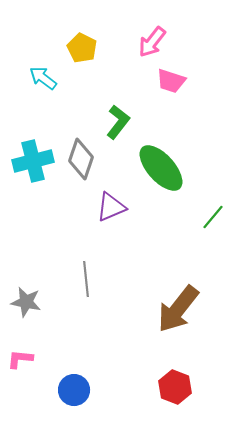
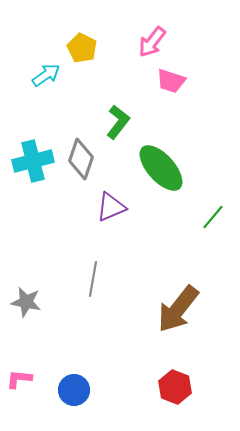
cyan arrow: moved 3 px right, 3 px up; rotated 108 degrees clockwise
gray line: moved 7 px right; rotated 16 degrees clockwise
pink L-shape: moved 1 px left, 20 px down
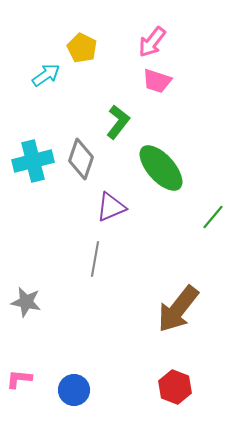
pink trapezoid: moved 14 px left
gray line: moved 2 px right, 20 px up
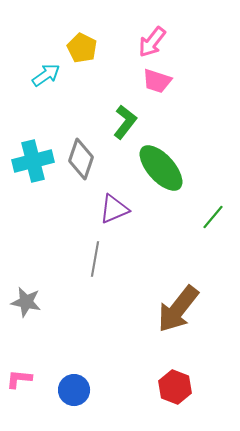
green L-shape: moved 7 px right
purple triangle: moved 3 px right, 2 px down
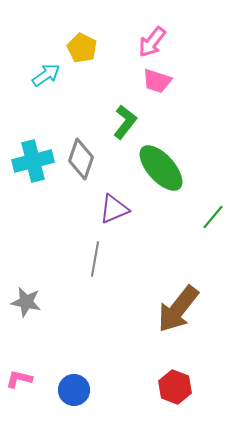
pink L-shape: rotated 8 degrees clockwise
